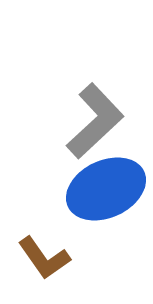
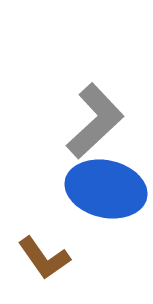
blue ellipse: rotated 38 degrees clockwise
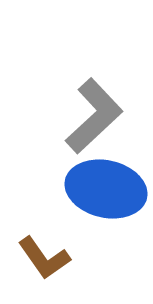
gray L-shape: moved 1 px left, 5 px up
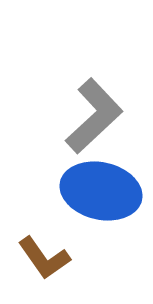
blue ellipse: moved 5 px left, 2 px down
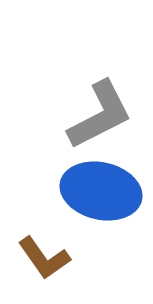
gray L-shape: moved 6 px right, 1 px up; rotated 16 degrees clockwise
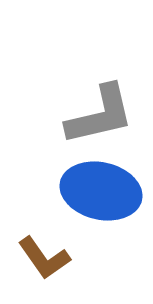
gray L-shape: rotated 14 degrees clockwise
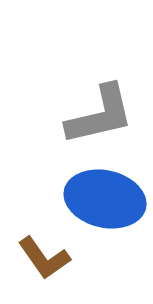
blue ellipse: moved 4 px right, 8 px down
